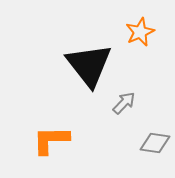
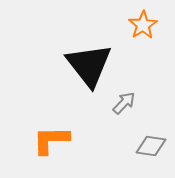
orange star: moved 3 px right, 7 px up; rotated 8 degrees counterclockwise
gray diamond: moved 4 px left, 3 px down
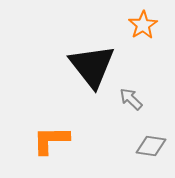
black triangle: moved 3 px right, 1 px down
gray arrow: moved 7 px right, 4 px up; rotated 90 degrees counterclockwise
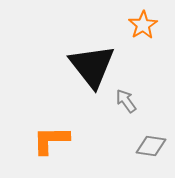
gray arrow: moved 5 px left, 2 px down; rotated 10 degrees clockwise
